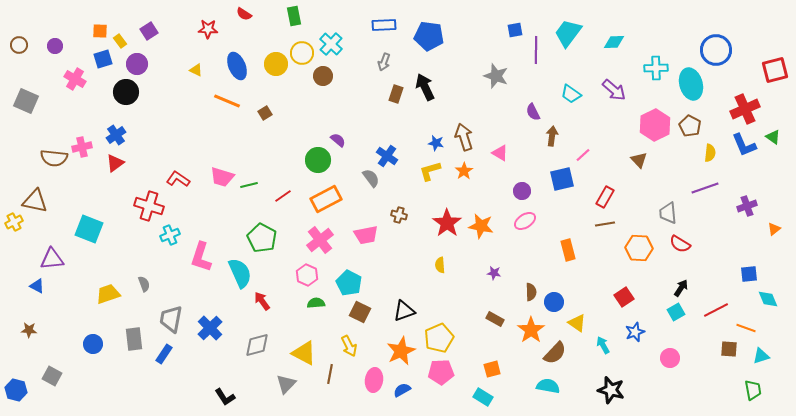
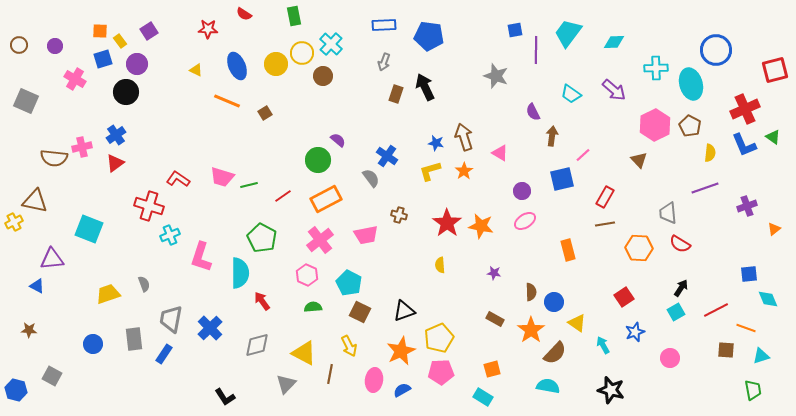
cyan semicircle at (240, 273): rotated 24 degrees clockwise
green semicircle at (316, 303): moved 3 px left, 4 px down
brown square at (729, 349): moved 3 px left, 1 px down
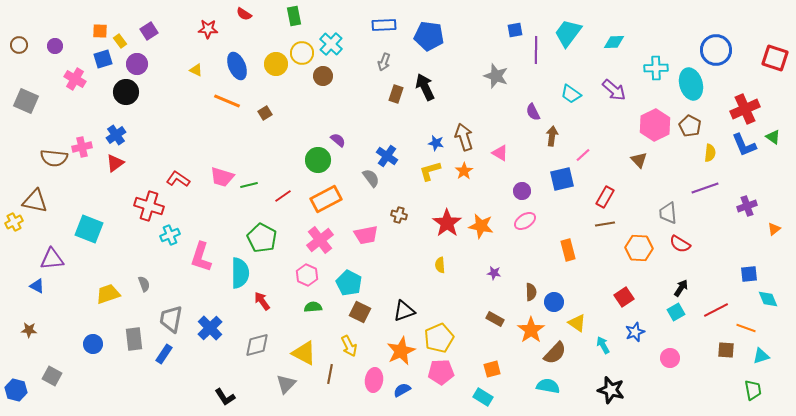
red square at (775, 70): moved 12 px up; rotated 32 degrees clockwise
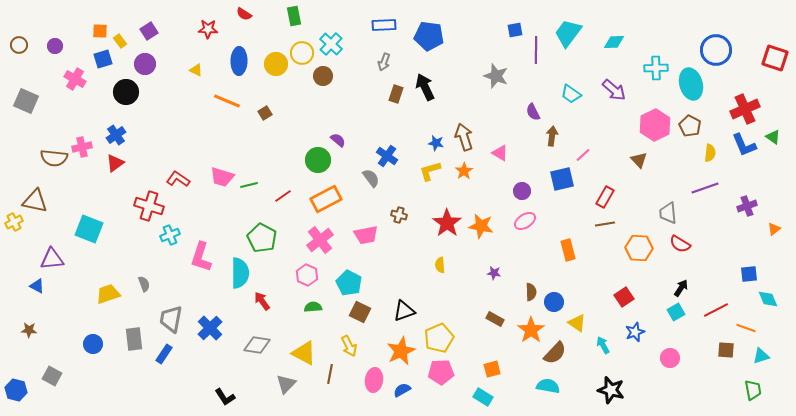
purple circle at (137, 64): moved 8 px right
blue ellipse at (237, 66): moved 2 px right, 5 px up; rotated 24 degrees clockwise
gray diamond at (257, 345): rotated 24 degrees clockwise
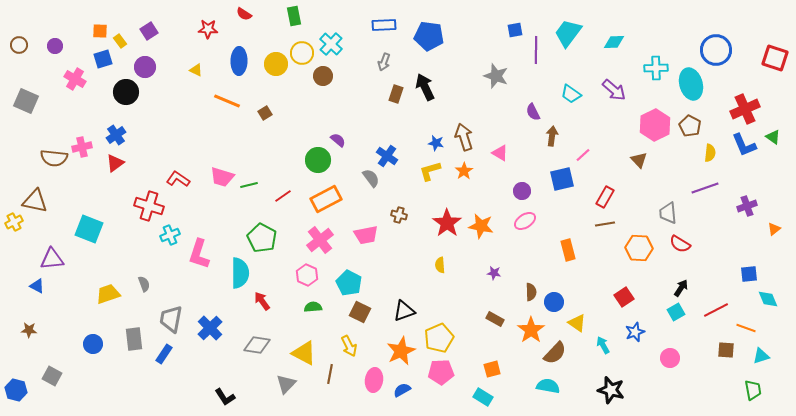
purple circle at (145, 64): moved 3 px down
pink L-shape at (201, 257): moved 2 px left, 3 px up
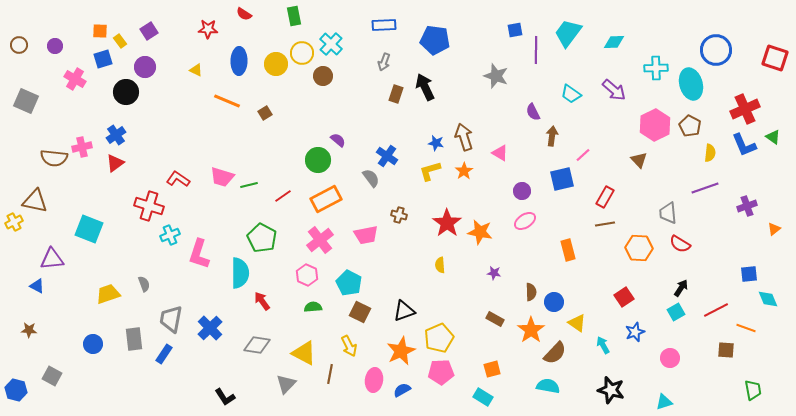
blue pentagon at (429, 36): moved 6 px right, 4 px down
orange star at (481, 226): moved 1 px left, 6 px down
cyan triangle at (761, 356): moved 97 px left, 46 px down
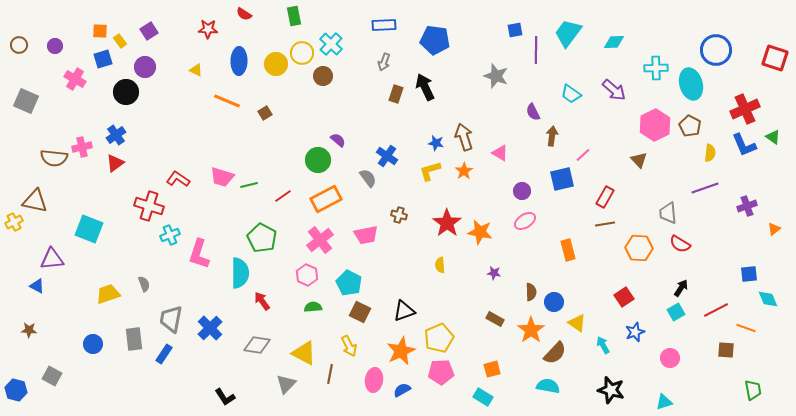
gray semicircle at (371, 178): moved 3 px left
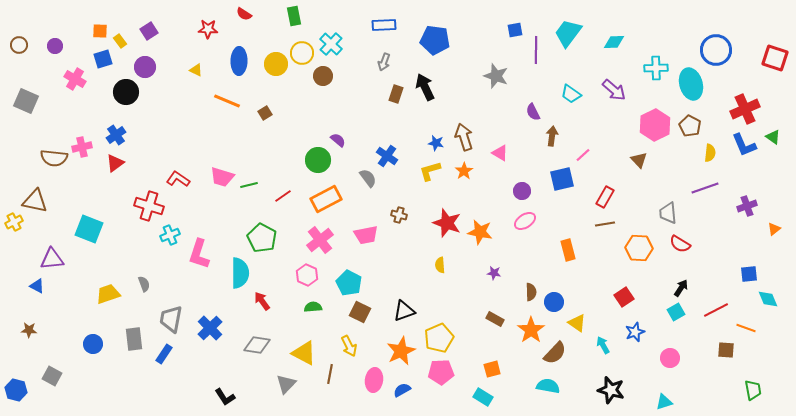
red star at (447, 223): rotated 16 degrees counterclockwise
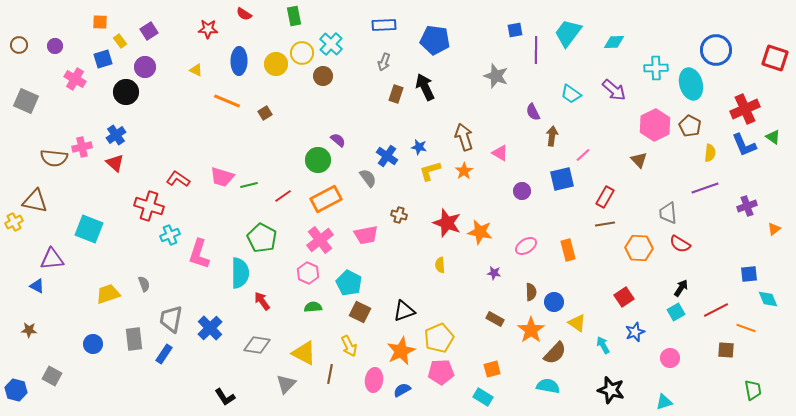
orange square at (100, 31): moved 9 px up
blue star at (436, 143): moved 17 px left, 4 px down
red triangle at (115, 163): rotated 42 degrees counterclockwise
pink ellipse at (525, 221): moved 1 px right, 25 px down
pink hexagon at (307, 275): moved 1 px right, 2 px up
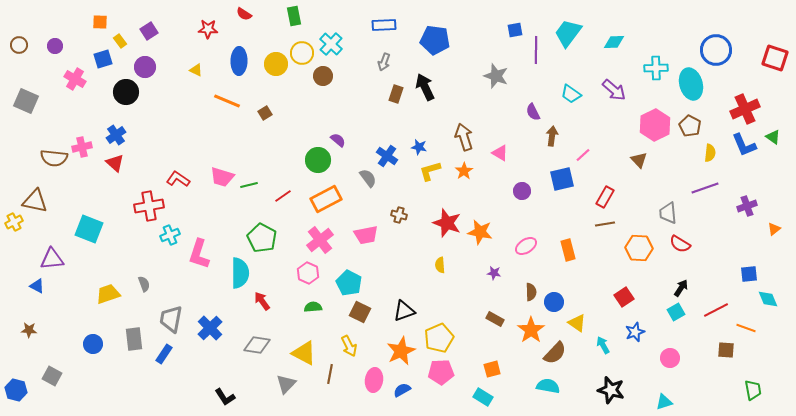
red cross at (149, 206): rotated 28 degrees counterclockwise
